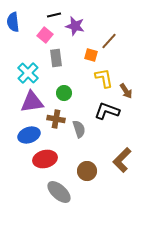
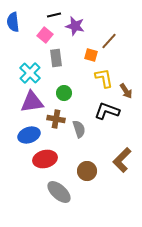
cyan cross: moved 2 px right
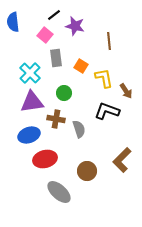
black line: rotated 24 degrees counterclockwise
brown line: rotated 48 degrees counterclockwise
orange square: moved 10 px left, 11 px down; rotated 16 degrees clockwise
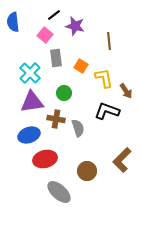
gray semicircle: moved 1 px left, 1 px up
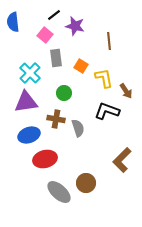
purple triangle: moved 6 px left
brown circle: moved 1 px left, 12 px down
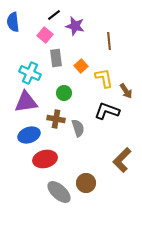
orange square: rotated 16 degrees clockwise
cyan cross: rotated 20 degrees counterclockwise
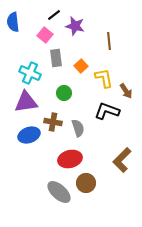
brown cross: moved 3 px left, 3 px down
red ellipse: moved 25 px right
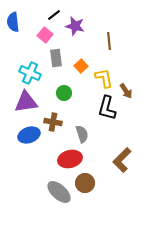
black L-shape: moved 3 px up; rotated 95 degrees counterclockwise
gray semicircle: moved 4 px right, 6 px down
brown circle: moved 1 px left
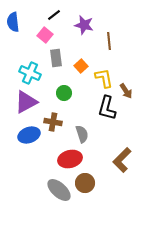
purple star: moved 9 px right, 1 px up
purple triangle: rotated 20 degrees counterclockwise
gray ellipse: moved 2 px up
